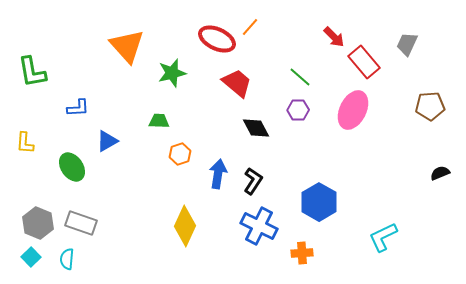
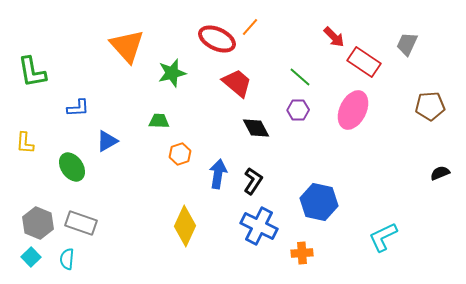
red rectangle: rotated 16 degrees counterclockwise
blue hexagon: rotated 18 degrees counterclockwise
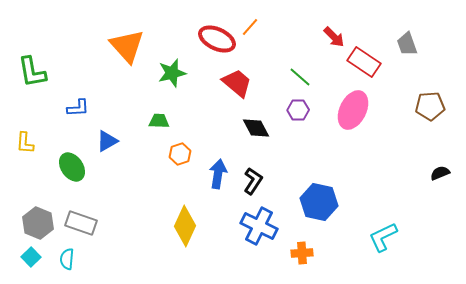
gray trapezoid: rotated 45 degrees counterclockwise
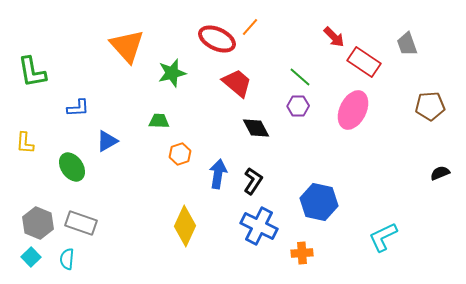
purple hexagon: moved 4 px up
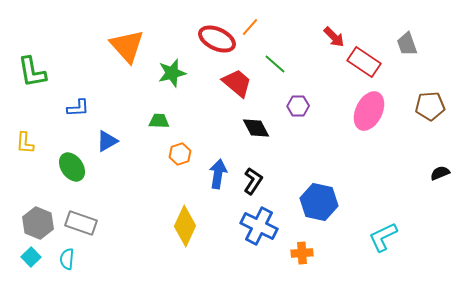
green line: moved 25 px left, 13 px up
pink ellipse: moved 16 px right, 1 px down
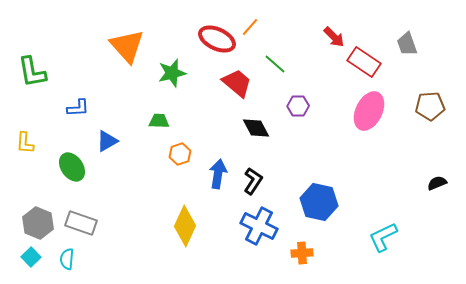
black semicircle: moved 3 px left, 10 px down
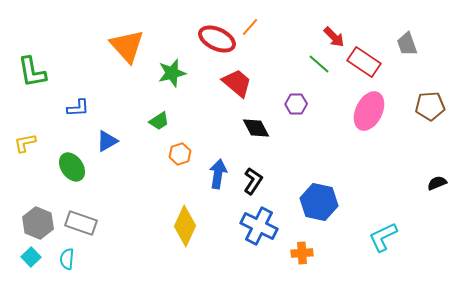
green line: moved 44 px right
purple hexagon: moved 2 px left, 2 px up
green trapezoid: rotated 145 degrees clockwise
yellow L-shape: rotated 75 degrees clockwise
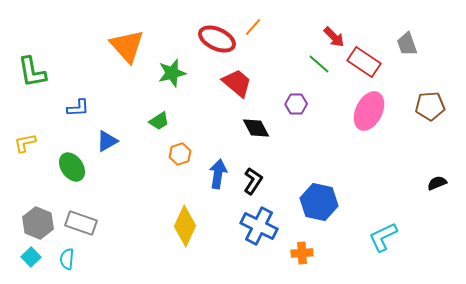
orange line: moved 3 px right
